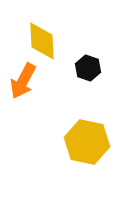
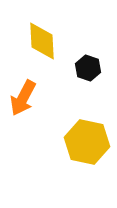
orange arrow: moved 17 px down
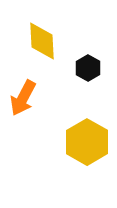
black hexagon: rotated 10 degrees clockwise
yellow hexagon: rotated 18 degrees clockwise
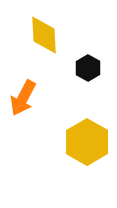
yellow diamond: moved 2 px right, 6 px up
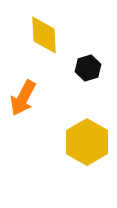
black hexagon: rotated 15 degrees clockwise
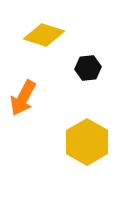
yellow diamond: rotated 69 degrees counterclockwise
black hexagon: rotated 10 degrees clockwise
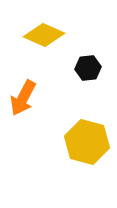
yellow diamond: rotated 6 degrees clockwise
yellow hexagon: rotated 15 degrees counterclockwise
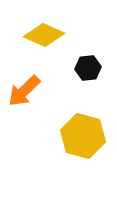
orange arrow: moved 1 px right, 7 px up; rotated 18 degrees clockwise
yellow hexagon: moved 4 px left, 6 px up
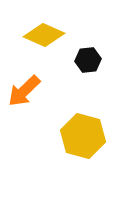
black hexagon: moved 8 px up
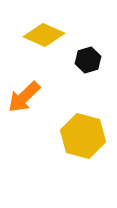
black hexagon: rotated 10 degrees counterclockwise
orange arrow: moved 6 px down
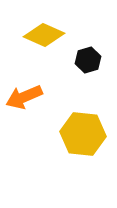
orange arrow: rotated 21 degrees clockwise
yellow hexagon: moved 2 px up; rotated 9 degrees counterclockwise
